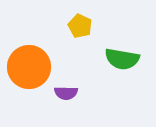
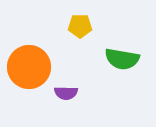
yellow pentagon: rotated 25 degrees counterclockwise
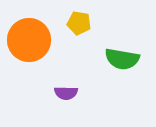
yellow pentagon: moved 1 px left, 3 px up; rotated 10 degrees clockwise
orange circle: moved 27 px up
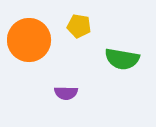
yellow pentagon: moved 3 px down
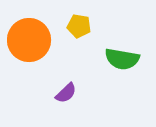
purple semicircle: rotated 45 degrees counterclockwise
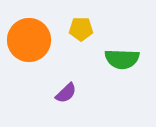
yellow pentagon: moved 2 px right, 3 px down; rotated 10 degrees counterclockwise
green semicircle: rotated 8 degrees counterclockwise
